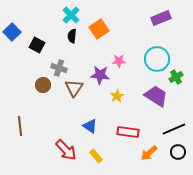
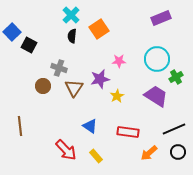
black square: moved 8 px left
purple star: moved 4 px down; rotated 18 degrees counterclockwise
brown circle: moved 1 px down
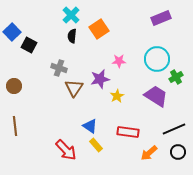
brown circle: moved 29 px left
brown line: moved 5 px left
yellow rectangle: moved 11 px up
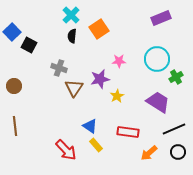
purple trapezoid: moved 2 px right, 6 px down
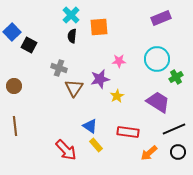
orange square: moved 2 px up; rotated 30 degrees clockwise
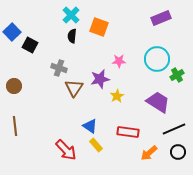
orange square: rotated 24 degrees clockwise
black square: moved 1 px right
green cross: moved 1 px right, 2 px up
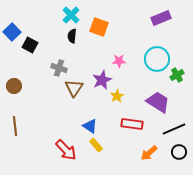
purple star: moved 2 px right, 1 px down; rotated 12 degrees counterclockwise
red rectangle: moved 4 px right, 8 px up
black circle: moved 1 px right
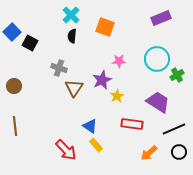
orange square: moved 6 px right
black square: moved 2 px up
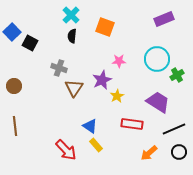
purple rectangle: moved 3 px right, 1 px down
